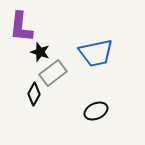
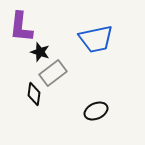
blue trapezoid: moved 14 px up
black diamond: rotated 20 degrees counterclockwise
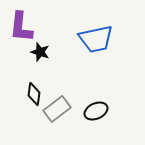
gray rectangle: moved 4 px right, 36 px down
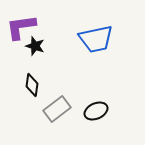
purple L-shape: rotated 76 degrees clockwise
black star: moved 5 px left, 6 px up
black diamond: moved 2 px left, 9 px up
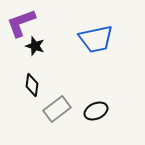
purple L-shape: moved 4 px up; rotated 12 degrees counterclockwise
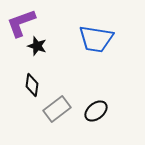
blue trapezoid: rotated 21 degrees clockwise
black star: moved 2 px right
black ellipse: rotated 15 degrees counterclockwise
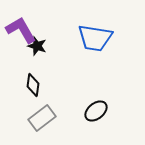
purple L-shape: moved 7 px down; rotated 80 degrees clockwise
blue trapezoid: moved 1 px left, 1 px up
black diamond: moved 1 px right
gray rectangle: moved 15 px left, 9 px down
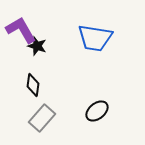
black ellipse: moved 1 px right
gray rectangle: rotated 12 degrees counterclockwise
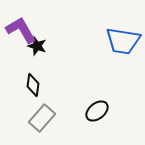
blue trapezoid: moved 28 px right, 3 px down
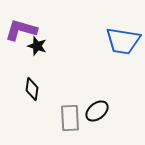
purple L-shape: rotated 44 degrees counterclockwise
black diamond: moved 1 px left, 4 px down
gray rectangle: moved 28 px right; rotated 44 degrees counterclockwise
